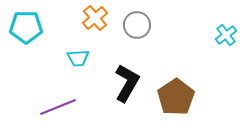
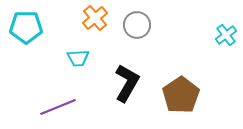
brown pentagon: moved 5 px right, 2 px up
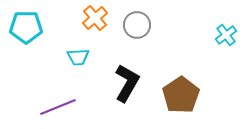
cyan trapezoid: moved 1 px up
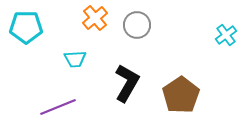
cyan trapezoid: moved 3 px left, 2 px down
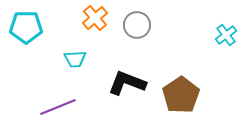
black L-shape: rotated 99 degrees counterclockwise
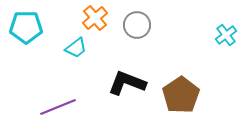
cyan trapezoid: moved 1 px right, 11 px up; rotated 35 degrees counterclockwise
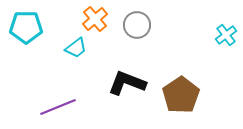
orange cross: moved 1 px down
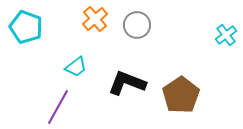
cyan pentagon: rotated 20 degrees clockwise
cyan trapezoid: moved 19 px down
purple line: rotated 39 degrees counterclockwise
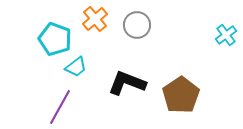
cyan pentagon: moved 29 px right, 12 px down
purple line: moved 2 px right
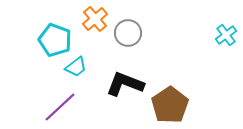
gray circle: moved 9 px left, 8 px down
cyan pentagon: moved 1 px down
black L-shape: moved 2 px left, 1 px down
brown pentagon: moved 11 px left, 10 px down
purple line: rotated 18 degrees clockwise
